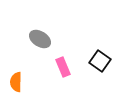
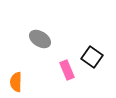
black square: moved 8 px left, 4 px up
pink rectangle: moved 4 px right, 3 px down
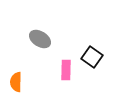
pink rectangle: moved 1 px left; rotated 24 degrees clockwise
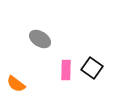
black square: moved 11 px down
orange semicircle: moved 2 px down; rotated 54 degrees counterclockwise
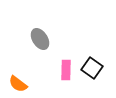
gray ellipse: rotated 25 degrees clockwise
orange semicircle: moved 2 px right
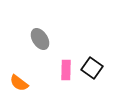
orange semicircle: moved 1 px right, 1 px up
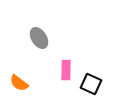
gray ellipse: moved 1 px left, 1 px up
black square: moved 1 px left, 16 px down; rotated 10 degrees counterclockwise
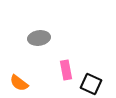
gray ellipse: rotated 65 degrees counterclockwise
pink rectangle: rotated 12 degrees counterclockwise
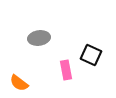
black square: moved 29 px up
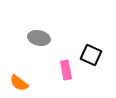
gray ellipse: rotated 20 degrees clockwise
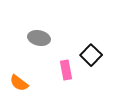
black square: rotated 20 degrees clockwise
